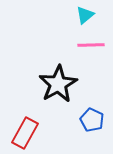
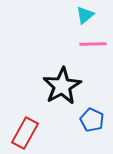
pink line: moved 2 px right, 1 px up
black star: moved 4 px right, 2 px down
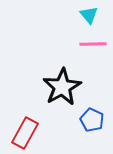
cyan triangle: moved 4 px right; rotated 30 degrees counterclockwise
black star: moved 1 px down
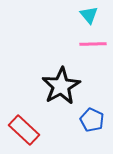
black star: moved 1 px left, 1 px up
red rectangle: moved 1 px left, 3 px up; rotated 76 degrees counterclockwise
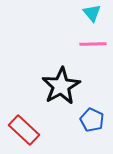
cyan triangle: moved 3 px right, 2 px up
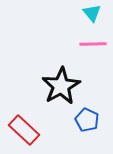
blue pentagon: moved 5 px left
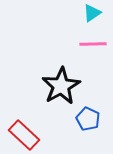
cyan triangle: rotated 36 degrees clockwise
blue pentagon: moved 1 px right, 1 px up
red rectangle: moved 5 px down
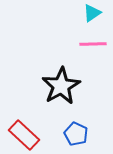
blue pentagon: moved 12 px left, 15 px down
